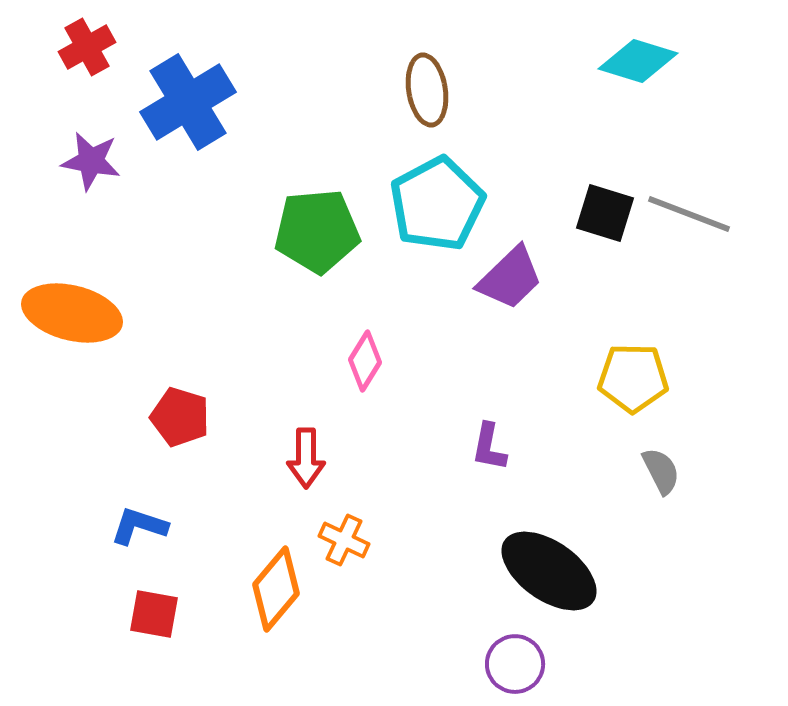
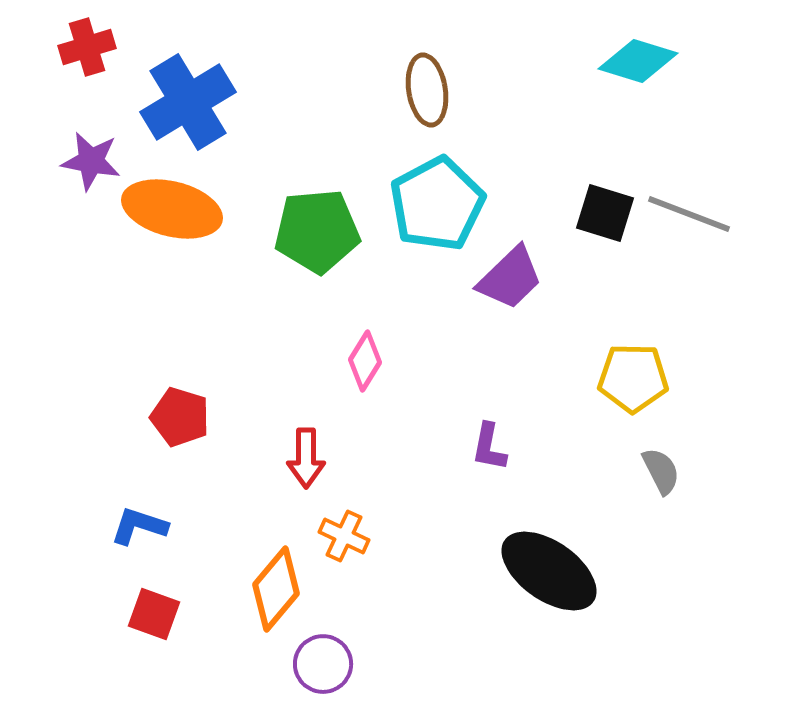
red cross: rotated 12 degrees clockwise
orange ellipse: moved 100 px right, 104 px up
orange cross: moved 4 px up
red square: rotated 10 degrees clockwise
purple circle: moved 192 px left
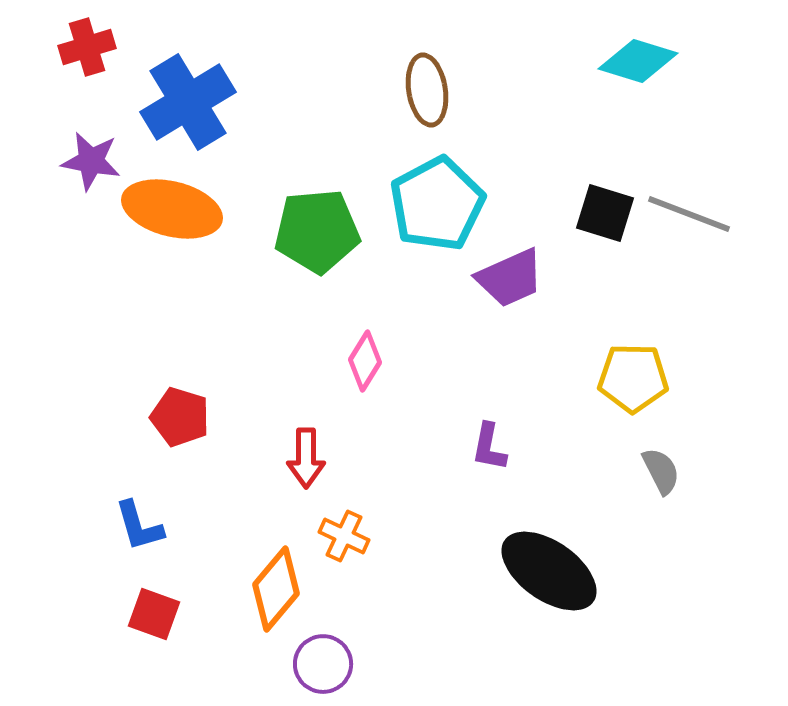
purple trapezoid: rotated 20 degrees clockwise
blue L-shape: rotated 124 degrees counterclockwise
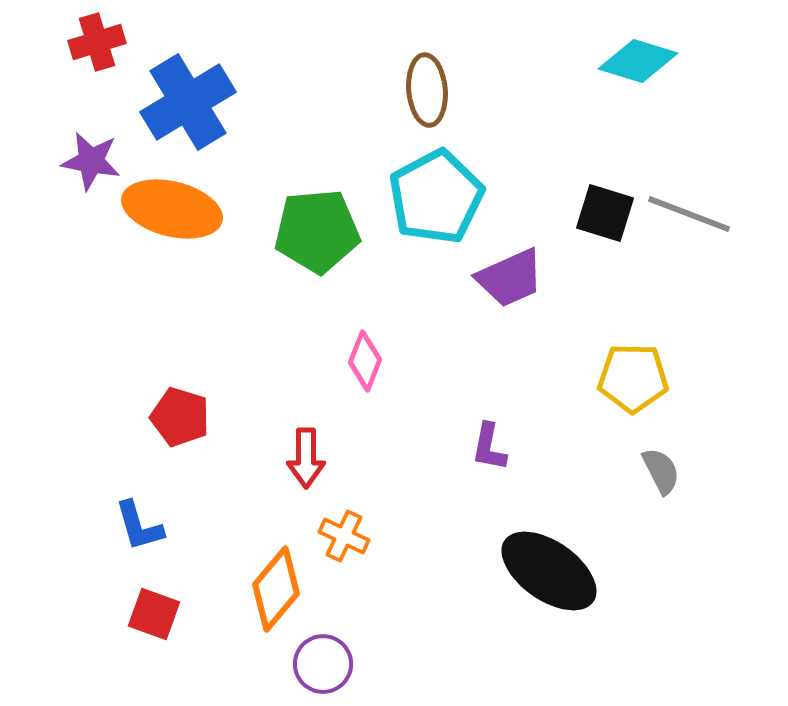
red cross: moved 10 px right, 5 px up
brown ellipse: rotated 4 degrees clockwise
cyan pentagon: moved 1 px left, 7 px up
pink diamond: rotated 10 degrees counterclockwise
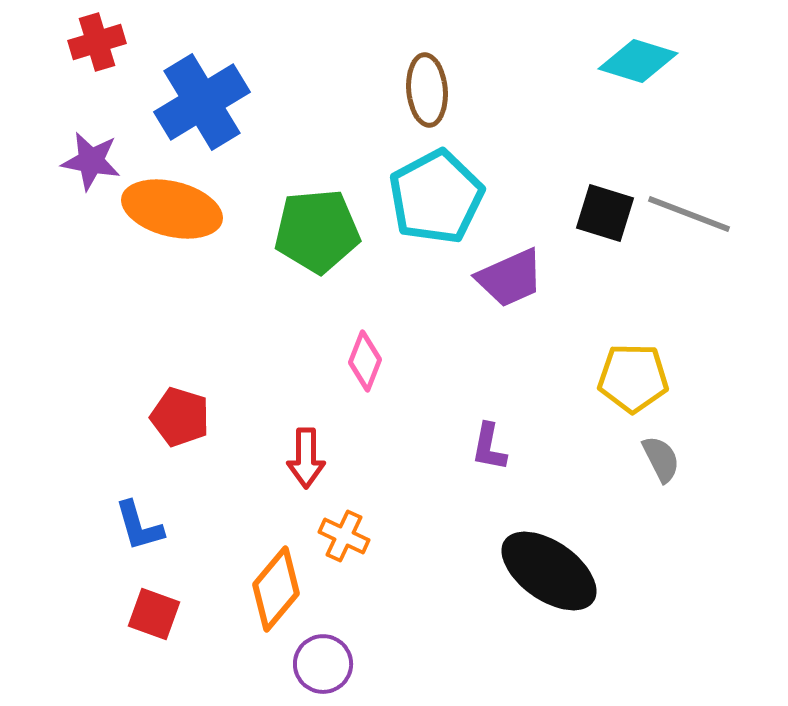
blue cross: moved 14 px right
gray semicircle: moved 12 px up
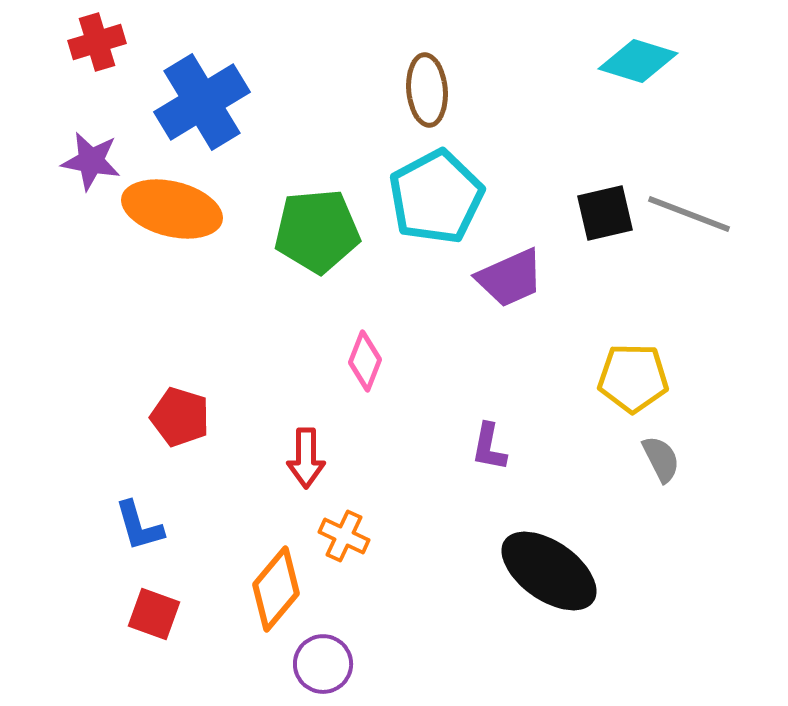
black square: rotated 30 degrees counterclockwise
